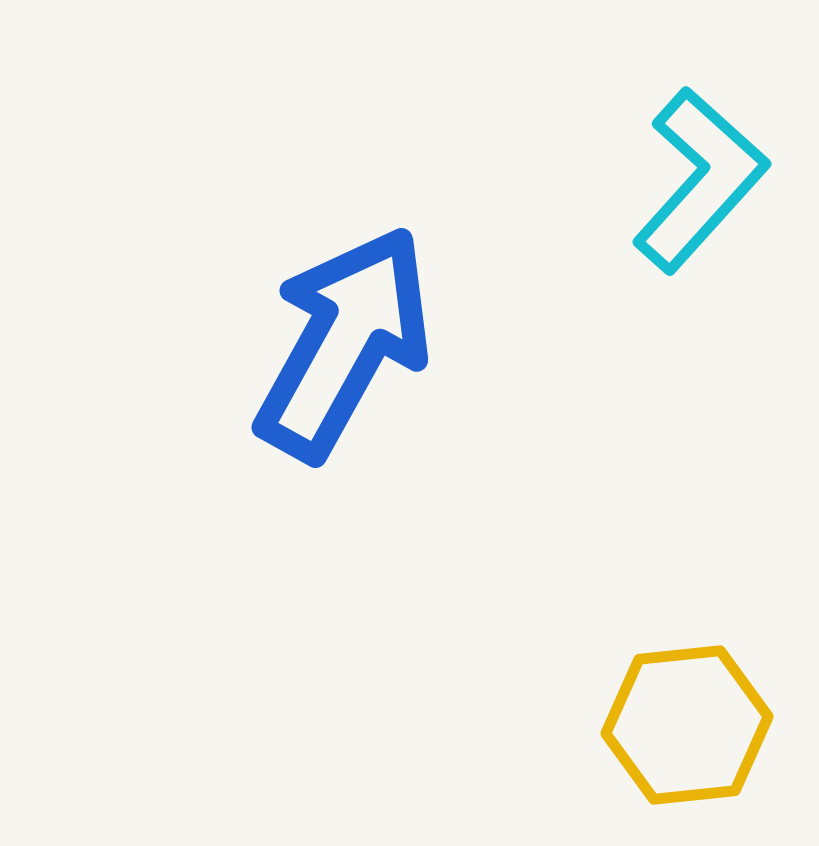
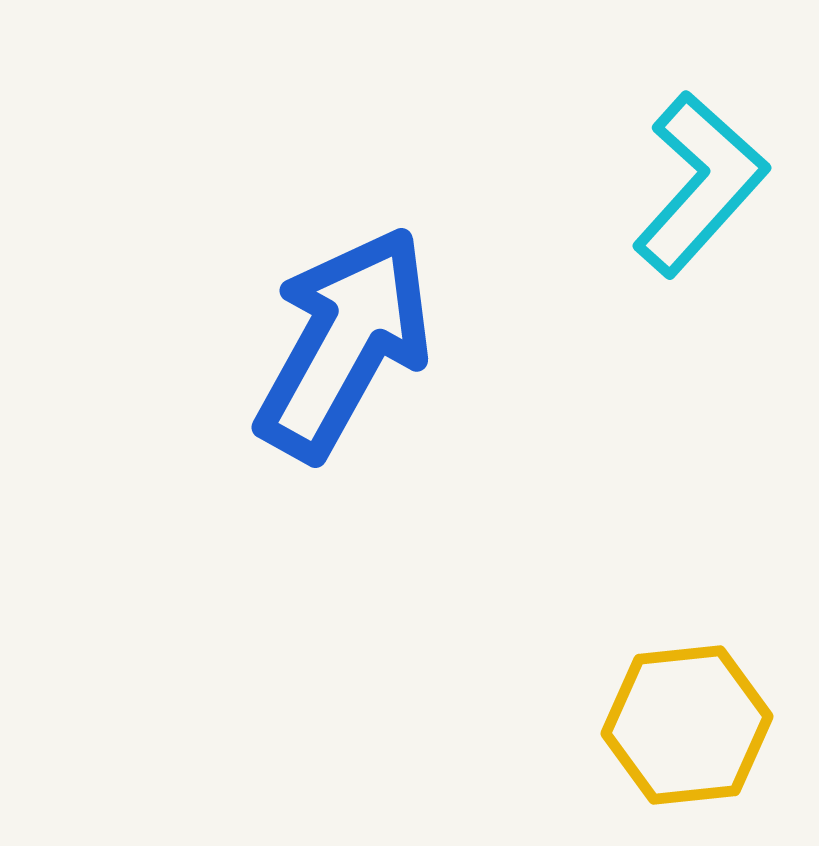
cyan L-shape: moved 4 px down
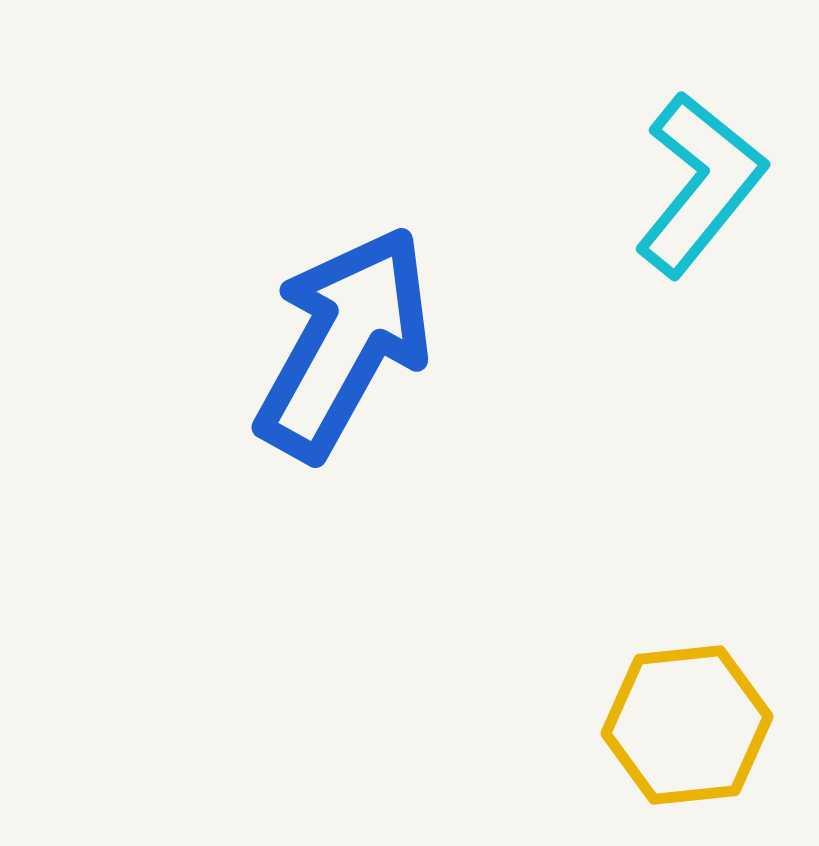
cyan L-shape: rotated 3 degrees counterclockwise
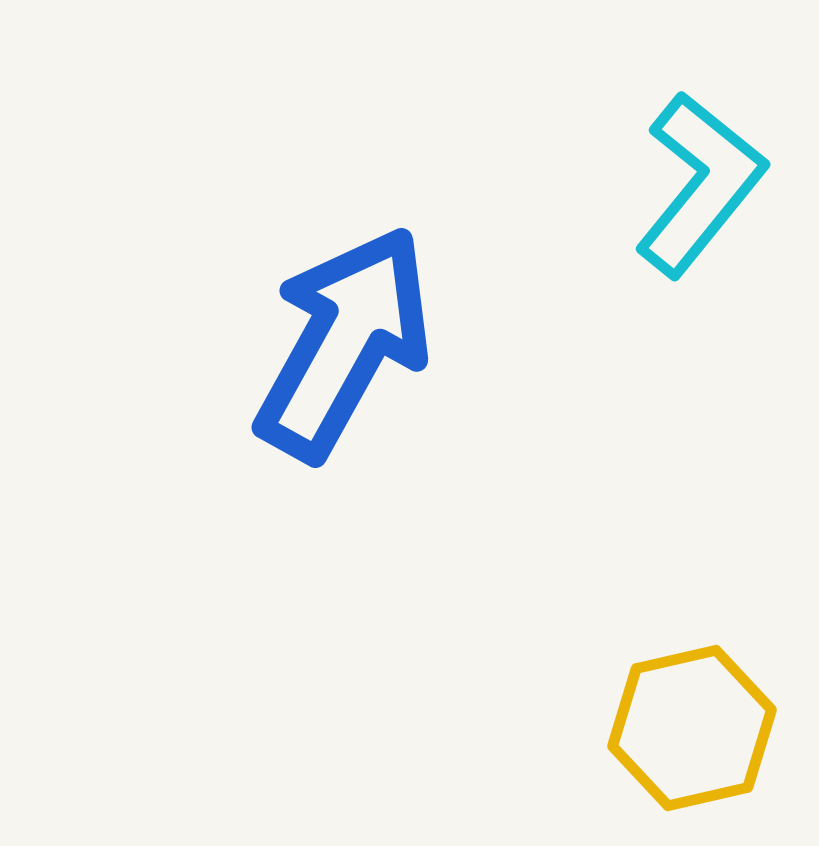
yellow hexagon: moved 5 px right, 3 px down; rotated 7 degrees counterclockwise
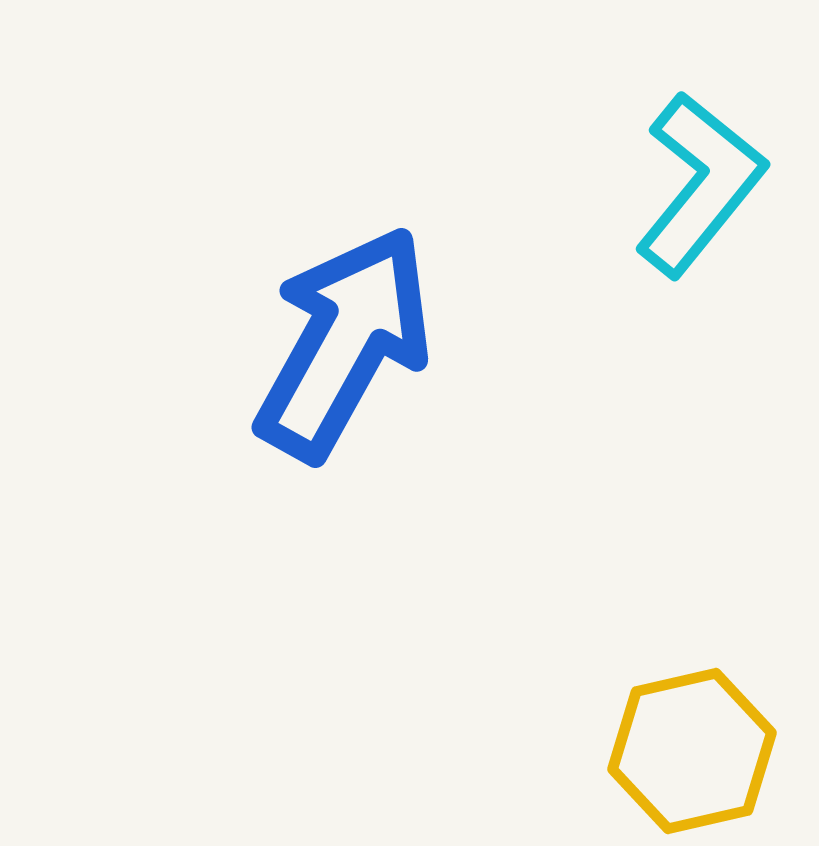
yellow hexagon: moved 23 px down
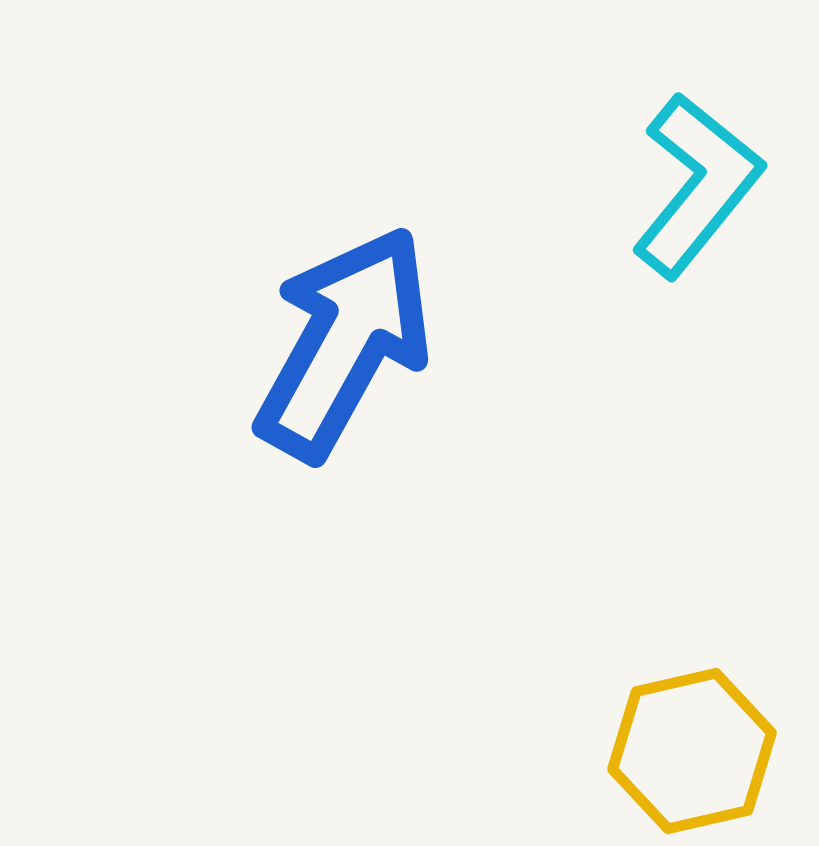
cyan L-shape: moved 3 px left, 1 px down
